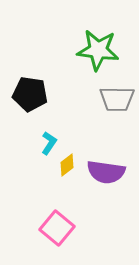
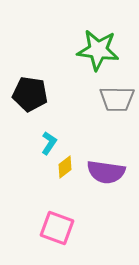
yellow diamond: moved 2 px left, 2 px down
pink square: rotated 20 degrees counterclockwise
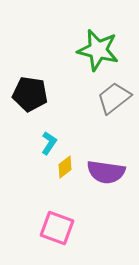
green star: rotated 6 degrees clockwise
gray trapezoid: moved 3 px left, 1 px up; rotated 141 degrees clockwise
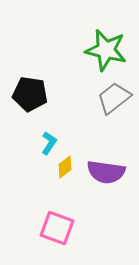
green star: moved 8 px right
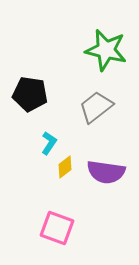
gray trapezoid: moved 18 px left, 9 px down
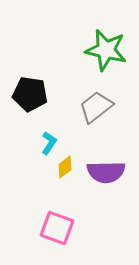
purple semicircle: rotated 9 degrees counterclockwise
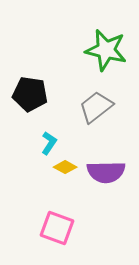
yellow diamond: rotated 65 degrees clockwise
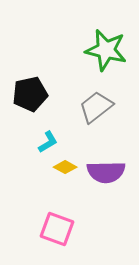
black pentagon: rotated 20 degrees counterclockwise
cyan L-shape: moved 1 px left, 1 px up; rotated 25 degrees clockwise
pink square: moved 1 px down
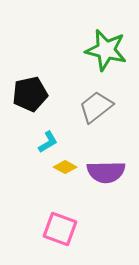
pink square: moved 3 px right
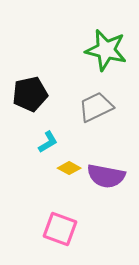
gray trapezoid: rotated 12 degrees clockwise
yellow diamond: moved 4 px right, 1 px down
purple semicircle: moved 4 px down; rotated 12 degrees clockwise
